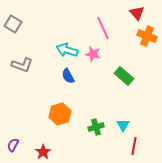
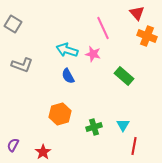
green cross: moved 2 px left
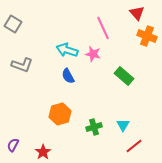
red line: rotated 42 degrees clockwise
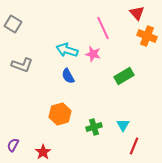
green rectangle: rotated 72 degrees counterclockwise
red line: rotated 30 degrees counterclockwise
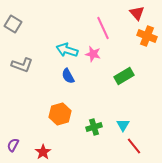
red line: rotated 60 degrees counterclockwise
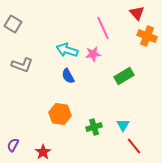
pink star: rotated 21 degrees counterclockwise
orange hexagon: rotated 25 degrees clockwise
